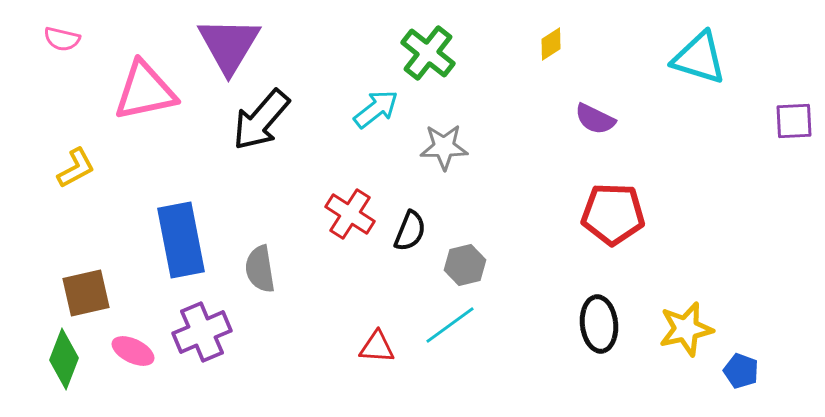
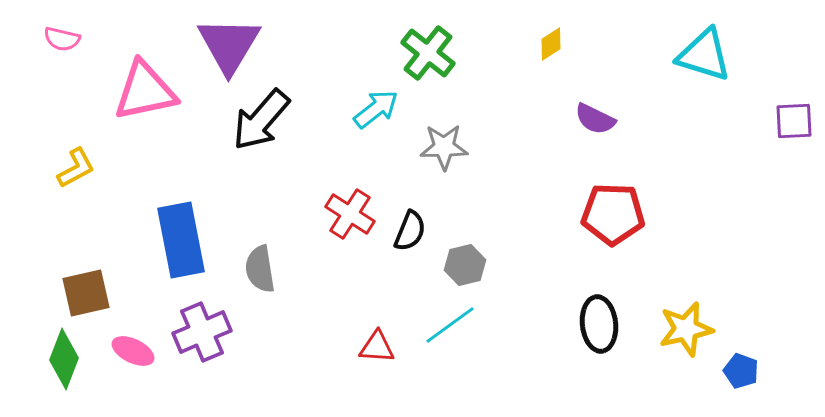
cyan triangle: moved 5 px right, 3 px up
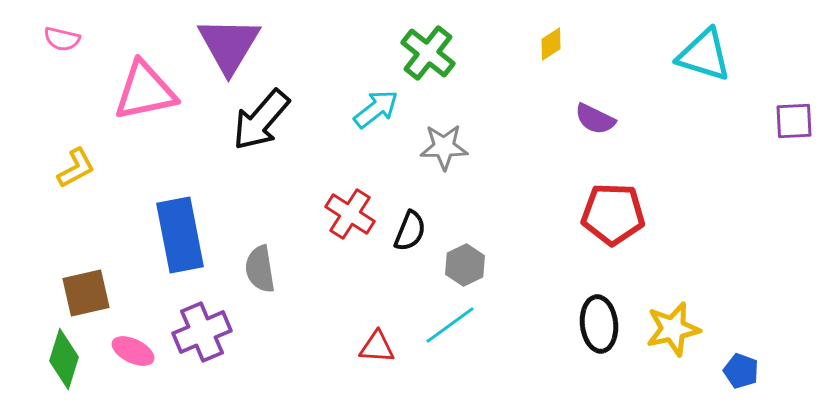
blue rectangle: moved 1 px left, 5 px up
gray hexagon: rotated 12 degrees counterclockwise
yellow star: moved 13 px left
green diamond: rotated 4 degrees counterclockwise
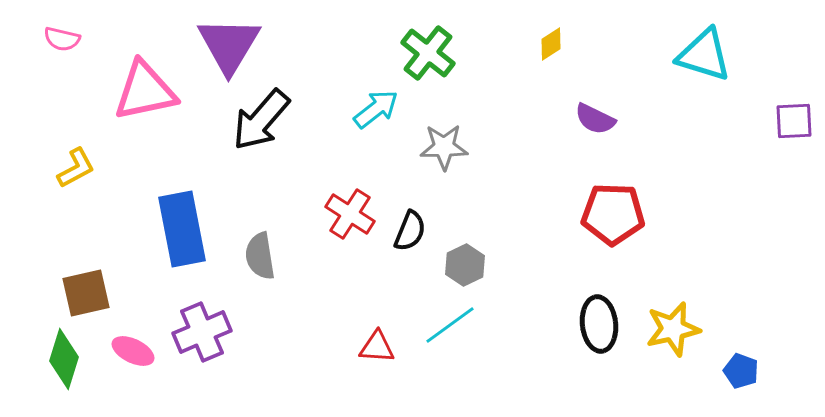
blue rectangle: moved 2 px right, 6 px up
gray semicircle: moved 13 px up
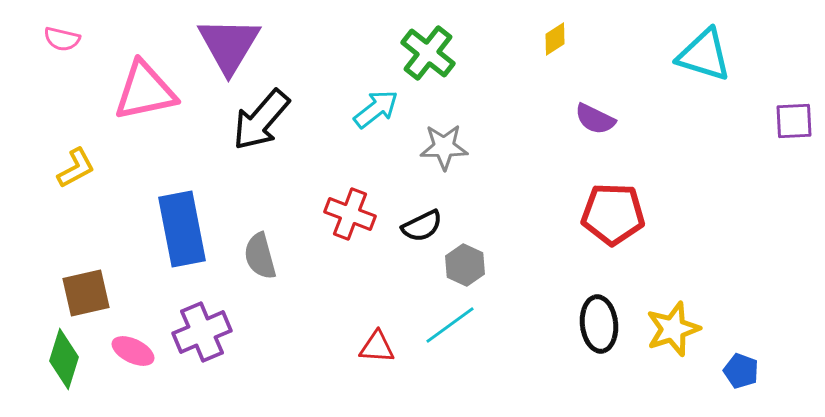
yellow diamond: moved 4 px right, 5 px up
red cross: rotated 12 degrees counterclockwise
black semicircle: moved 12 px right, 5 px up; rotated 42 degrees clockwise
gray semicircle: rotated 6 degrees counterclockwise
gray hexagon: rotated 9 degrees counterclockwise
yellow star: rotated 6 degrees counterclockwise
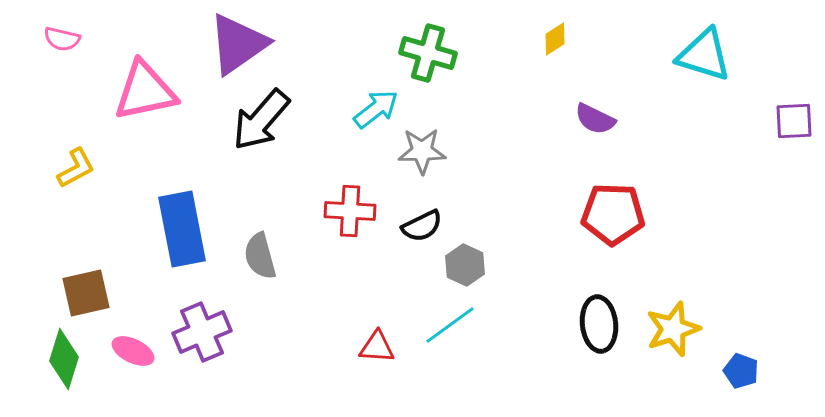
purple triangle: moved 9 px right, 1 px up; rotated 24 degrees clockwise
green cross: rotated 22 degrees counterclockwise
gray star: moved 22 px left, 4 px down
red cross: moved 3 px up; rotated 18 degrees counterclockwise
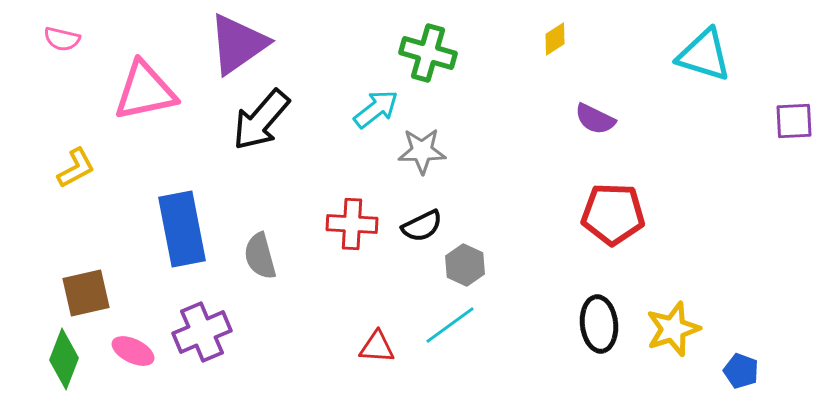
red cross: moved 2 px right, 13 px down
green diamond: rotated 4 degrees clockwise
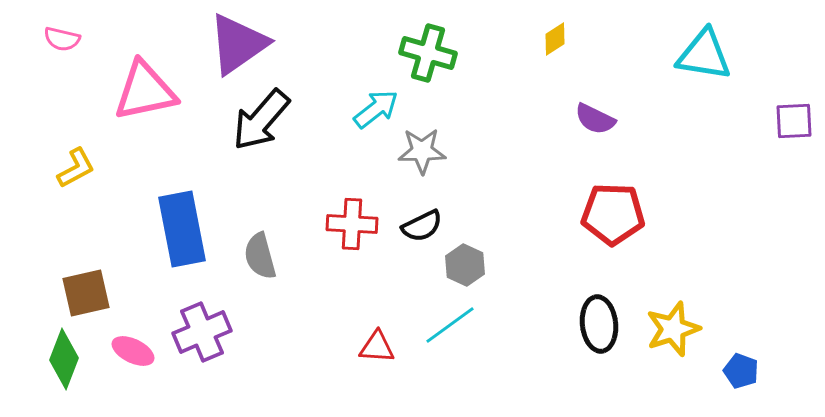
cyan triangle: rotated 8 degrees counterclockwise
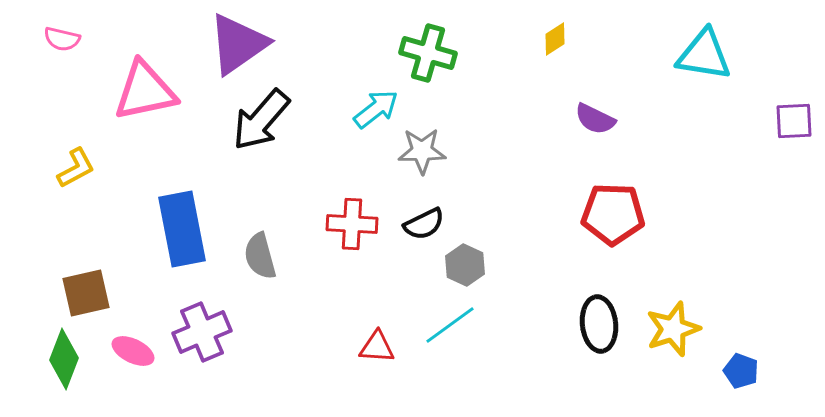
black semicircle: moved 2 px right, 2 px up
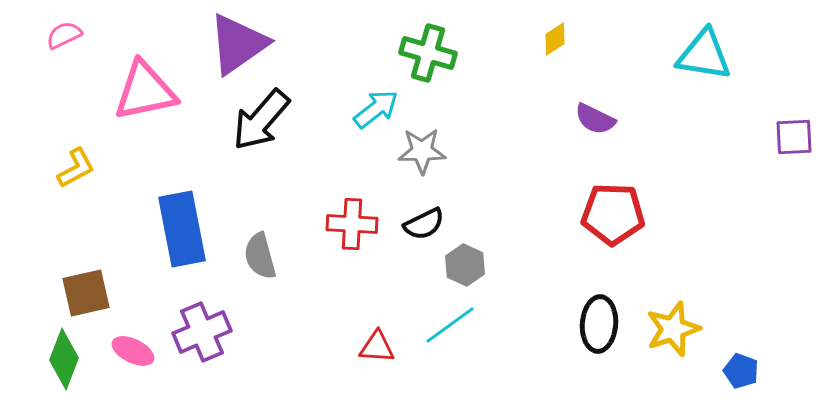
pink semicircle: moved 2 px right, 4 px up; rotated 141 degrees clockwise
purple square: moved 16 px down
black ellipse: rotated 10 degrees clockwise
